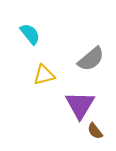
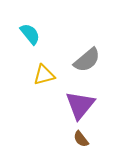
gray semicircle: moved 4 px left, 1 px down
purple triangle: rotated 8 degrees clockwise
brown semicircle: moved 14 px left, 8 px down
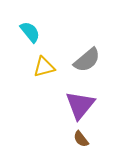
cyan semicircle: moved 2 px up
yellow triangle: moved 8 px up
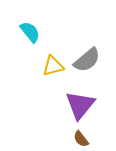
yellow triangle: moved 9 px right, 1 px up
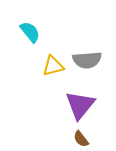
gray semicircle: rotated 36 degrees clockwise
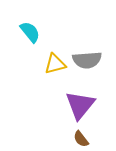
yellow triangle: moved 2 px right, 2 px up
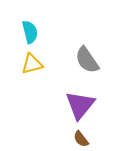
cyan semicircle: rotated 25 degrees clockwise
gray semicircle: rotated 60 degrees clockwise
yellow triangle: moved 23 px left
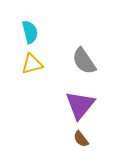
gray semicircle: moved 3 px left, 1 px down
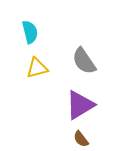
yellow triangle: moved 5 px right, 4 px down
purple triangle: rotated 20 degrees clockwise
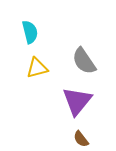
purple triangle: moved 3 px left, 4 px up; rotated 20 degrees counterclockwise
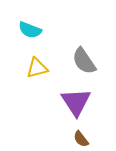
cyan semicircle: moved 2 px up; rotated 125 degrees clockwise
purple triangle: moved 1 px left, 1 px down; rotated 12 degrees counterclockwise
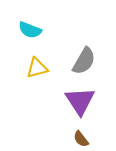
gray semicircle: rotated 116 degrees counterclockwise
purple triangle: moved 4 px right, 1 px up
